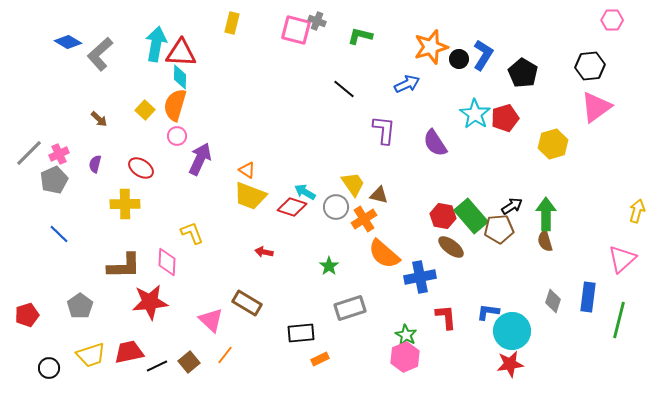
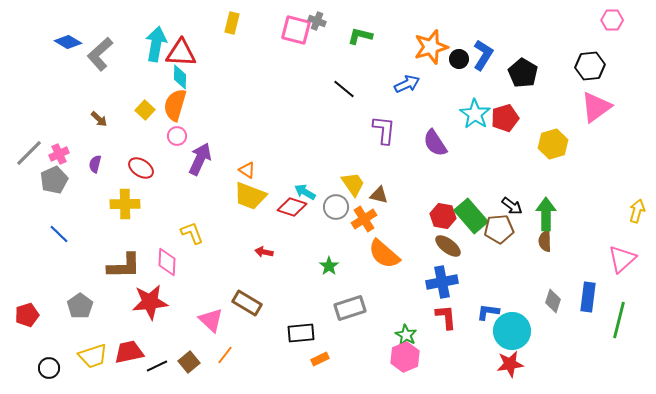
black arrow at (512, 206): rotated 70 degrees clockwise
brown semicircle at (545, 241): rotated 15 degrees clockwise
brown ellipse at (451, 247): moved 3 px left, 1 px up
blue cross at (420, 277): moved 22 px right, 5 px down
yellow trapezoid at (91, 355): moved 2 px right, 1 px down
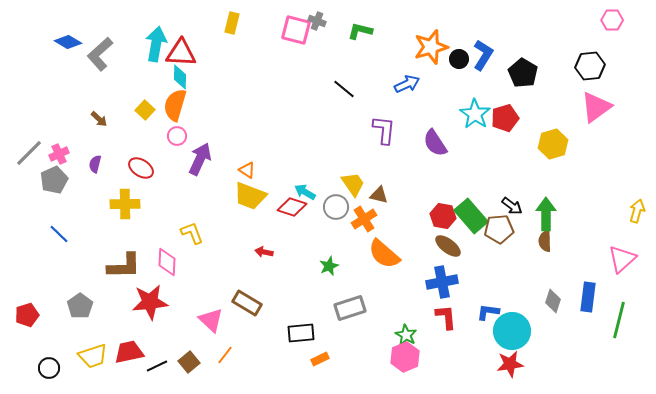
green L-shape at (360, 36): moved 5 px up
green star at (329, 266): rotated 12 degrees clockwise
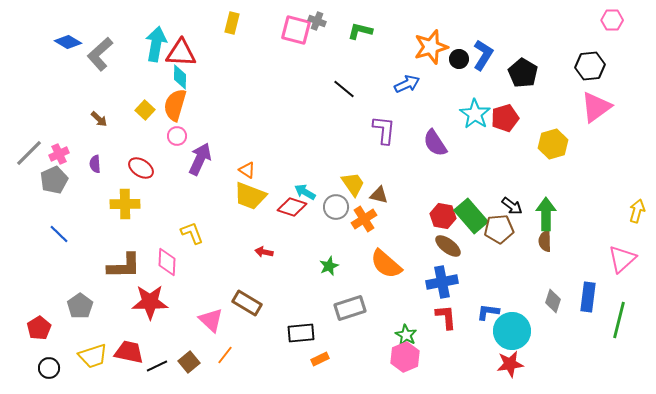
purple semicircle at (95, 164): rotated 18 degrees counterclockwise
orange semicircle at (384, 254): moved 2 px right, 10 px down
red star at (150, 302): rotated 6 degrees clockwise
red pentagon at (27, 315): moved 12 px right, 13 px down; rotated 15 degrees counterclockwise
red trapezoid at (129, 352): rotated 24 degrees clockwise
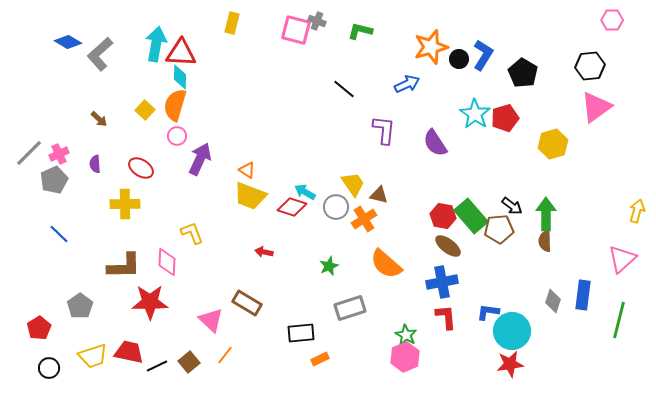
blue rectangle at (588, 297): moved 5 px left, 2 px up
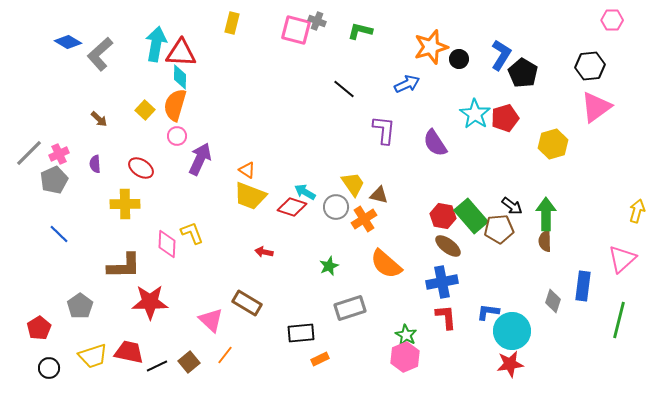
blue L-shape at (483, 55): moved 18 px right
pink diamond at (167, 262): moved 18 px up
blue rectangle at (583, 295): moved 9 px up
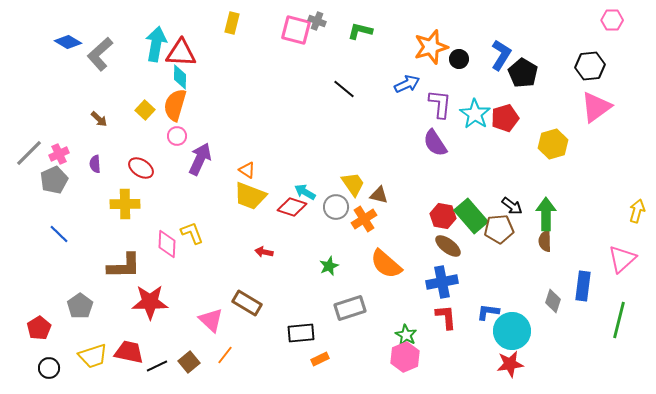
purple L-shape at (384, 130): moved 56 px right, 26 px up
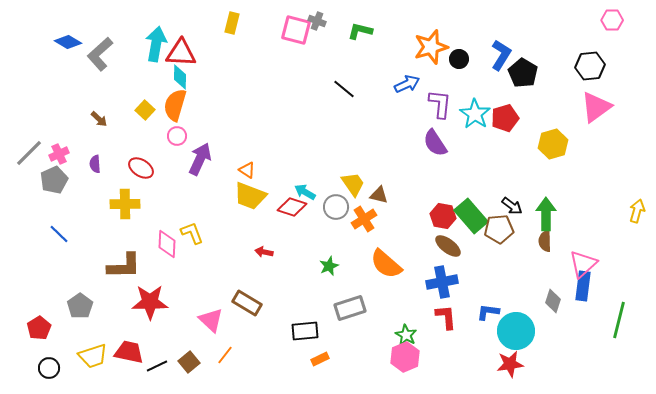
pink triangle at (622, 259): moved 39 px left, 5 px down
cyan circle at (512, 331): moved 4 px right
black rectangle at (301, 333): moved 4 px right, 2 px up
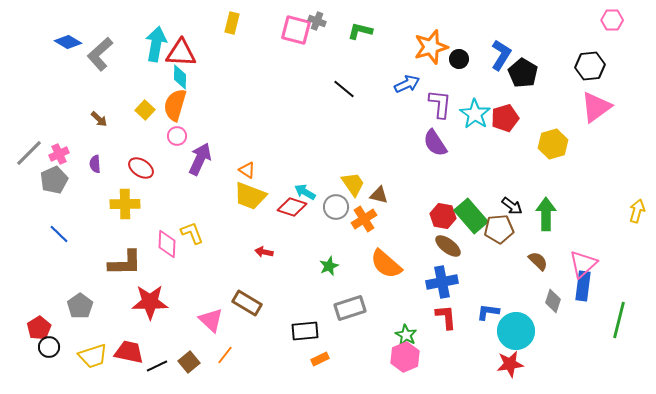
brown semicircle at (545, 241): moved 7 px left, 20 px down; rotated 135 degrees clockwise
brown L-shape at (124, 266): moved 1 px right, 3 px up
black circle at (49, 368): moved 21 px up
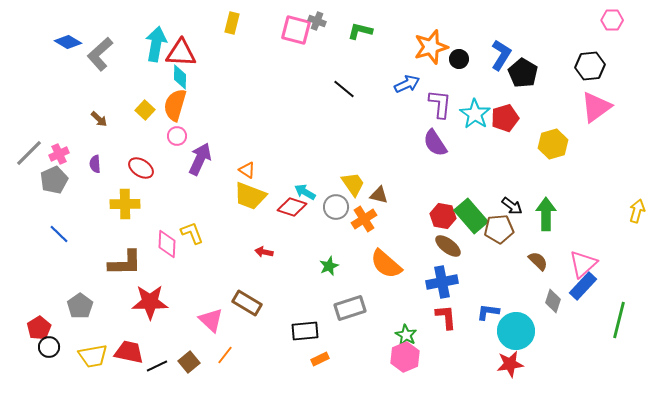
blue rectangle at (583, 286): rotated 36 degrees clockwise
yellow trapezoid at (93, 356): rotated 8 degrees clockwise
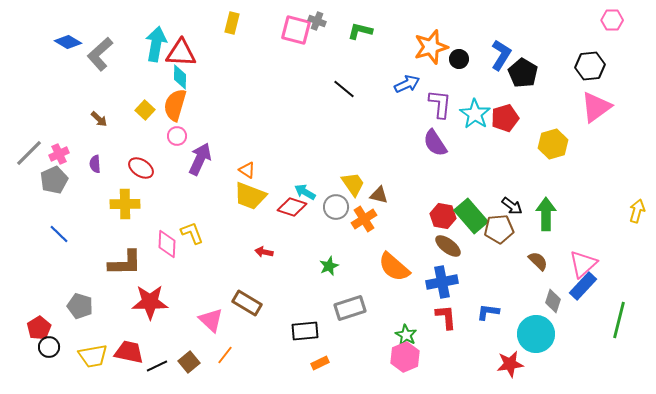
orange semicircle at (386, 264): moved 8 px right, 3 px down
gray pentagon at (80, 306): rotated 20 degrees counterclockwise
cyan circle at (516, 331): moved 20 px right, 3 px down
orange rectangle at (320, 359): moved 4 px down
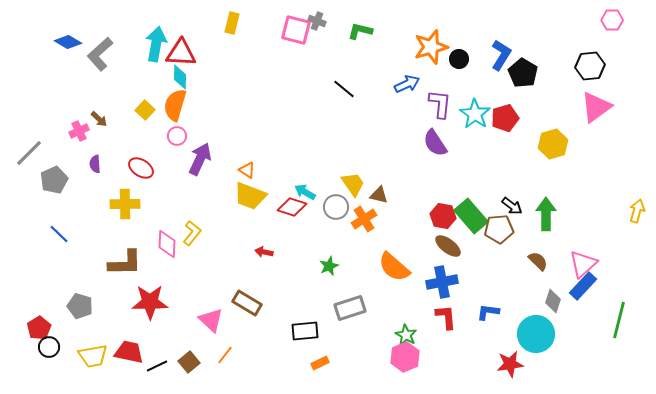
pink cross at (59, 154): moved 20 px right, 23 px up
yellow L-shape at (192, 233): rotated 60 degrees clockwise
